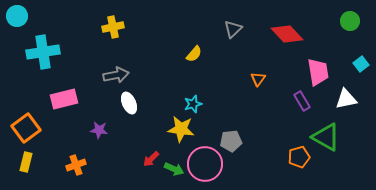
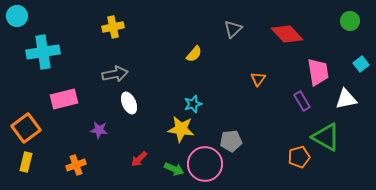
gray arrow: moved 1 px left, 1 px up
red arrow: moved 12 px left
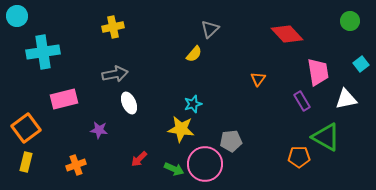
gray triangle: moved 23 px left
orange pentagon: rotated 15 degrees clockwise
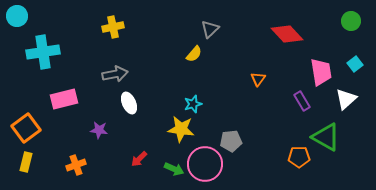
green circle: moved 1 px right
cyan square: moved 6 px left
pink trapezoid: moved 3 px right
white triangle: rotated 30 degrees counterclockwise
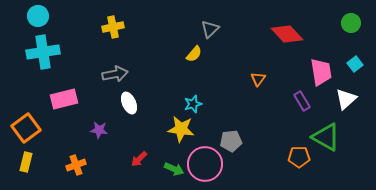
cyan circle: moved 21 px right
green circle: moved 2 px down
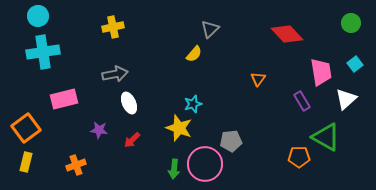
yellow star: moved 2 px left, 1 px up; rotated 12 degrees clockwise
red arrow: moved 7 px left, 19 px up
green arrow: rotated 72 degrees clockwise
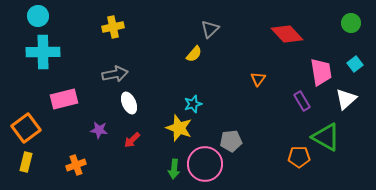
cyan cross: rotated 8 degrees clockwise
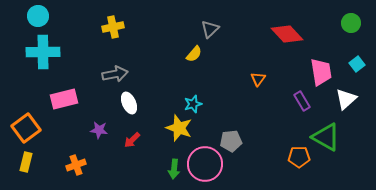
cyan square: moved 2 px right
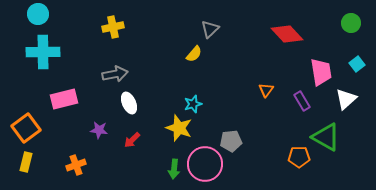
cyan circle: moved 2 px up
orange triangle: moved 8 px right, 11 px down
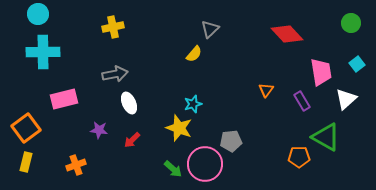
green arrow: moved 1 px left; rotated 54 degrees counterclockwise
